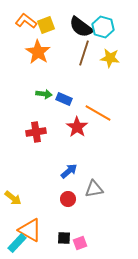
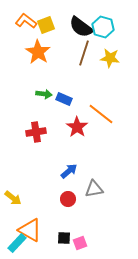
orange line: moved 3 px right, 1 px down; rotated 8 degrees clockwise
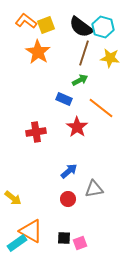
green arrow: moved 36 px right, 14 px up; rotated 35 degrees counterclockwise
orange line: moved 6 px up
orange triangle: moved 1 px right, 1 px down
cyan rectangle: rotated 12 degrees clockwise
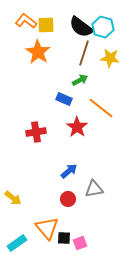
yellow square: rotated 18 degrees clockwise
orange triangle: moved 16 px right, 3 px up; rotated 20 degrees clockwise
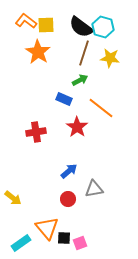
cyan rectangle: moved 4 px right
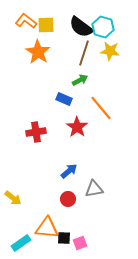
yellow star: moved 7 px up
orange line: rotated 12 degrees clockwise
orange triangle: rotated 45 degrees counterclockwise
